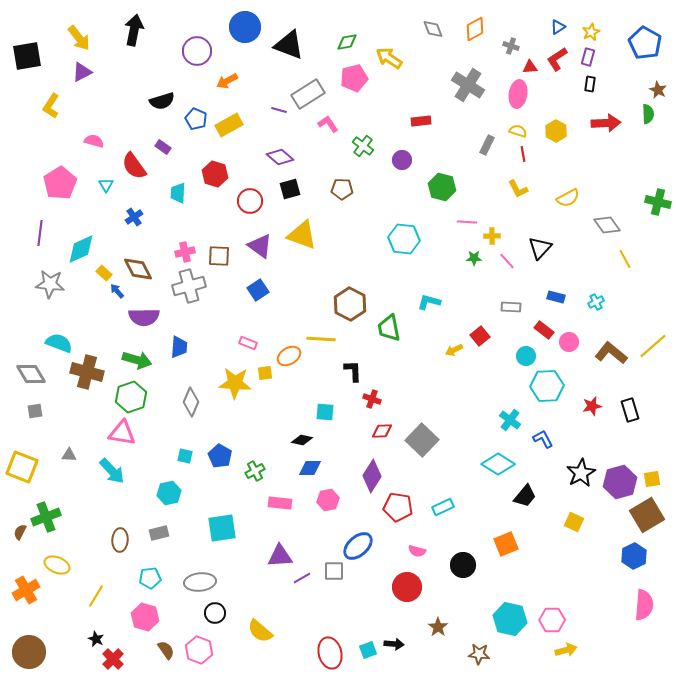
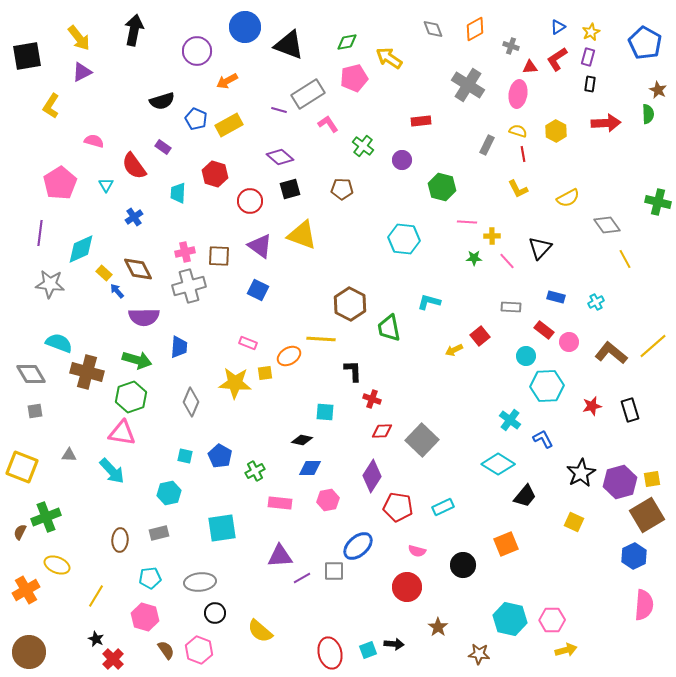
blue square at (258, 290): rotated 30 degrees counterclockwise
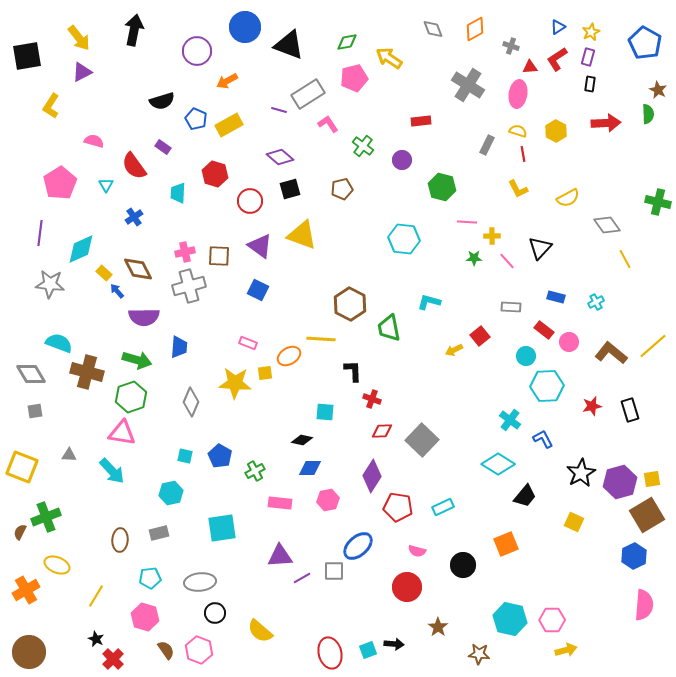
brown pentagon at (342, 189): rotated 15 degrees counterclockwise
cyan hexagon at (169, 493): moved 2 px right
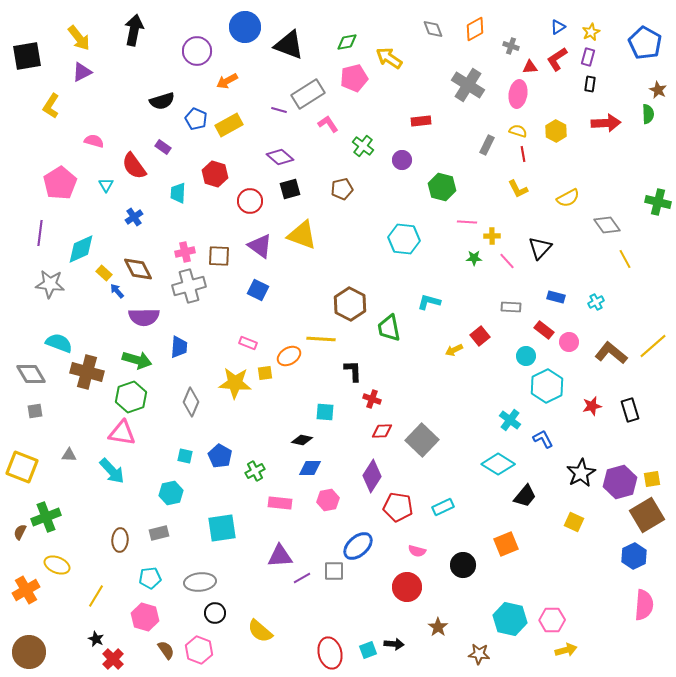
cyan hexagon at (547, 386): rotated 24 degrees counterclockwise
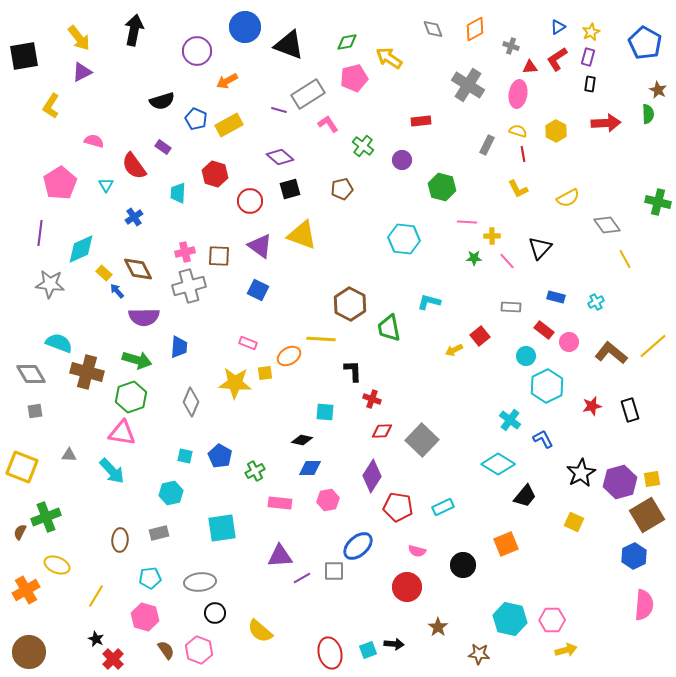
black square at (27, 56): moved 3 px left
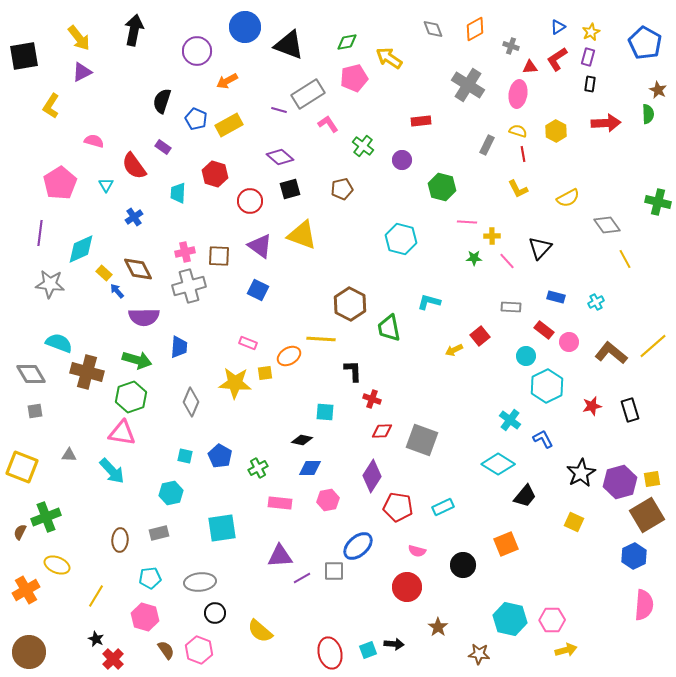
black semicircle at (162, 101): rotated 125 degrees clockwise
cyan hexagon at (404, 239): moved 3 px left; rotated 8 degrees clockwise
gray square at (422, 440): rotated 24 degrees counterclockwise
green cross at (255, 471): moved 3 px right, 3 px up
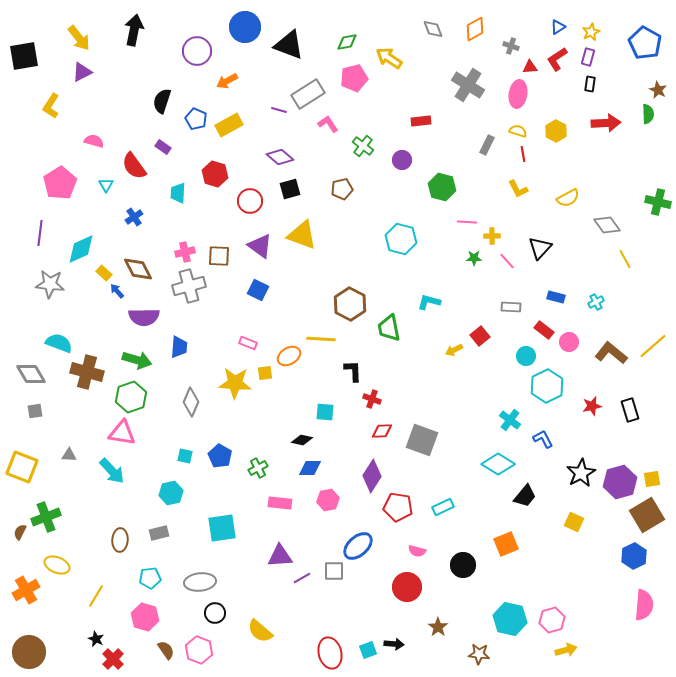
pink hexagon at (552, 620): rotated 15 degrees counterclockwise
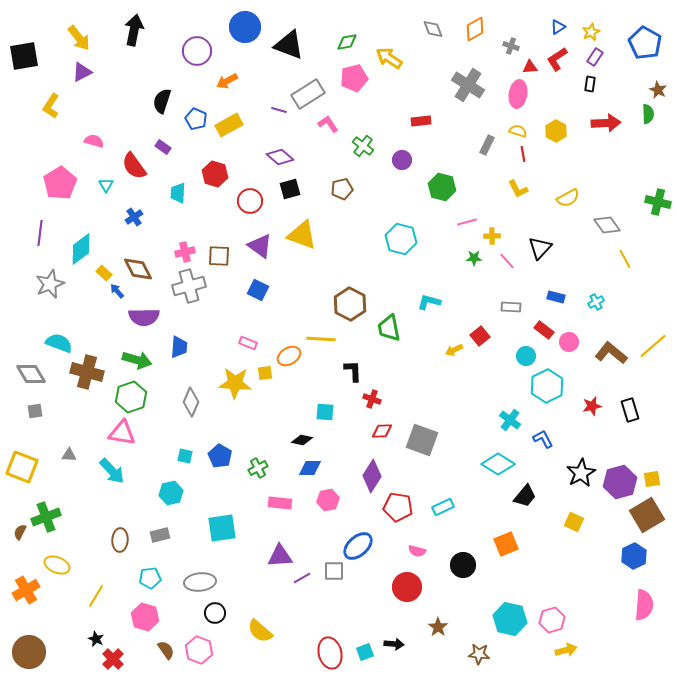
purple rectangle at (588, 57): moved 7 px right; rotated 18 degrees clockwise
pink line at (467, 222): rotated 18 degrees counterclockwise
cyan diamond at (81, 249): rotated 12 degrees counterclockwise
gray star at (50, 284): rotated 28 degrees counterclockwise
gray rectangle at (159, 533): moved 1 px right, 2 px down
cyan square at (368, 650): moved 3 px left, 2 px down
